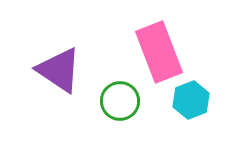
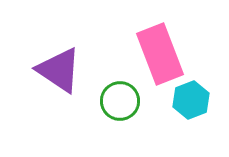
pink rectangle: moved 1 px right, 2 px down
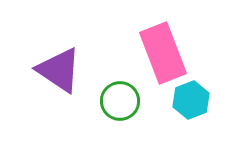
pink rectangle: moved 3 px right, 1 px up
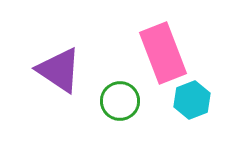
cyan hexagon: moved 1 px right
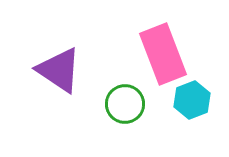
pink rectangle: moved 1 px down
green circle: moved 5 px right, 3 px down
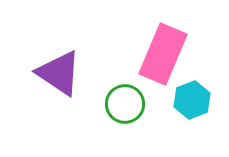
pink rectangle: rotated 44 degrees clockwise
purple triangle: moved 3 px down
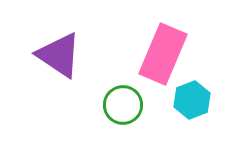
purple triangle: moved 18 px up
green circle: moved 2 px left, 1 px down
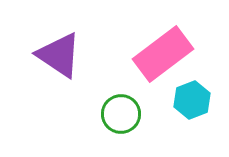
pink rectangle: rotated 30 degrees clockwise
green circle: moved 2 px left, 9 px down
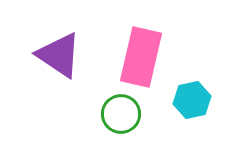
pink rectangle: moved 22 px left, 3 px down; rotated 40 degrees counterclockwise
cyan hexagon: rotated 9 degrees clockwise
